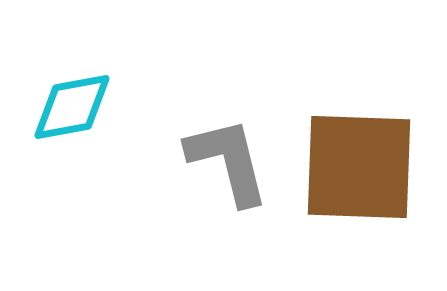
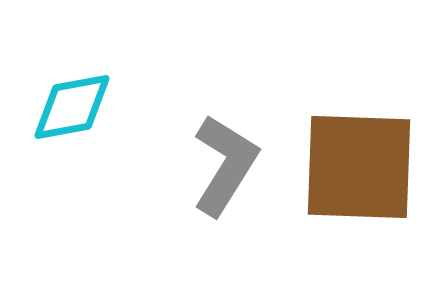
gray L-shape: moved 3 px left, 4 px down; rotated 46 degrees clockwise
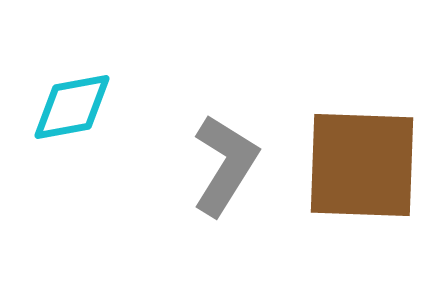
brown square: moved 3 px right, 2 px up
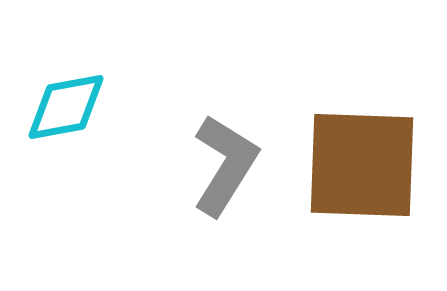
cyan diamond: moved 6 px left
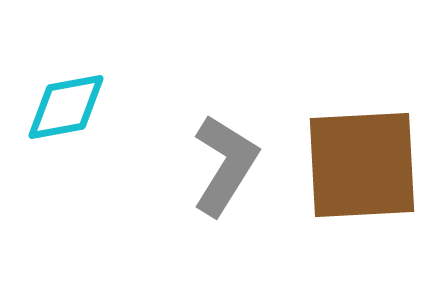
brown square: rotated 5 degrees counterclockwise
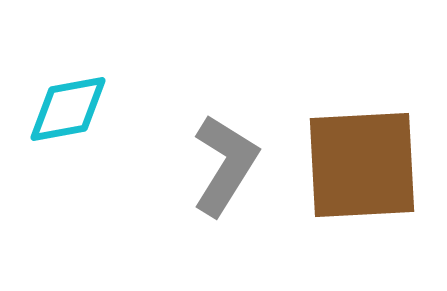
cyan diamond: moved 2 px right, 2 px down
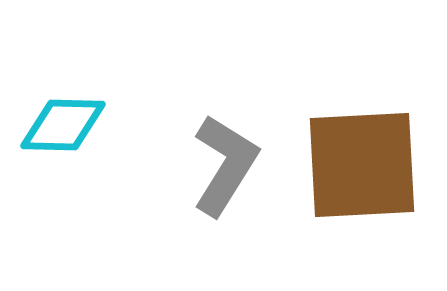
cyan diamond: moved 5 px left, 16 px down; rotated 12 degrees clockwise
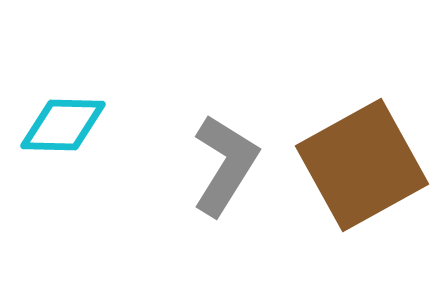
brown square: rotated 26 degrees counterclockwise
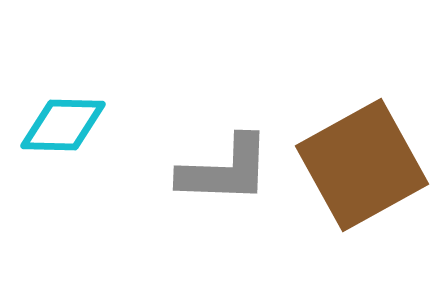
gray L-shape: moved 5 px down; rotated 60 degrees clockwise
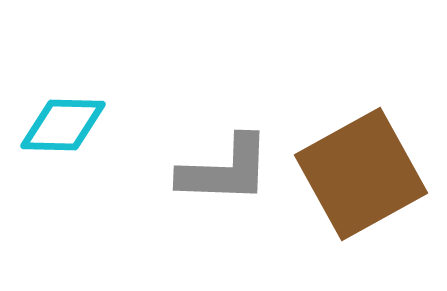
brown square: moved 1 px left, 9 px down
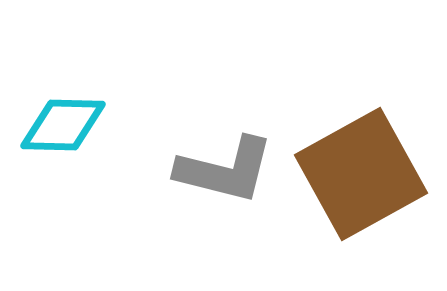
gray L-shape: rotated 12 degrees clockwise
